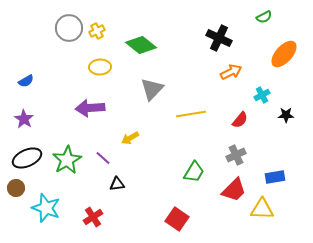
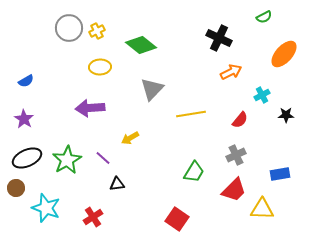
blue rectangle: moved 5 px right, 3 px up
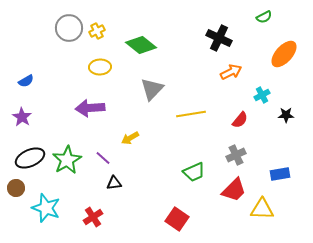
purple star: moved 2 px left, 2 px up
black ellipse: moved 3 px right
green trapezoid: rotated 35 degrees clockwise
black triangle: moved 3 px left, 1 px up
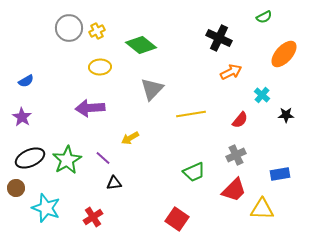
cyan cross: rotated 21 degrees counterclockwise
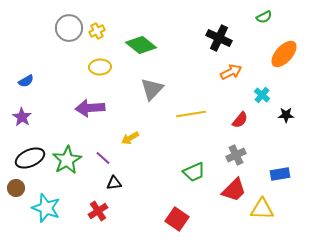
red cross: moved 5 px right, 6 px up
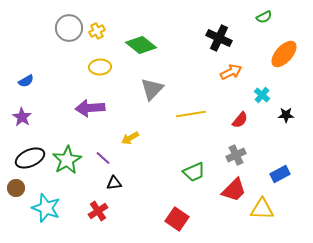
blue rectangle: rotated 18 degrees counterclockwise
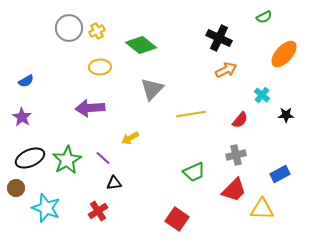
orange arrow: moved 5 px left, 2 px up
gray cross: rotated 12 degrees clockwise
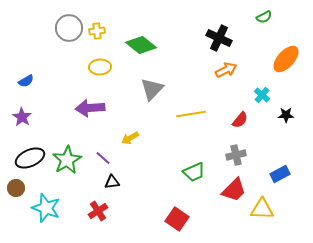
yellow cross: rotated 21 degrees clockwise
orange ellipse: moved 2 px right, 5 px down
black triangle: moved 2 px left, 1 px up
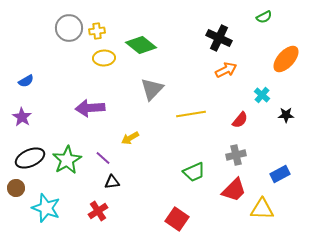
yellow ellipse: moved 4 px right, 9 px up
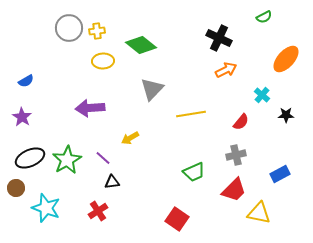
yellow ellipse: moved 1 px left, 3 px down
red semicircle: moved 1 px right, 2 px down
yellow triangle: moved 3 px left, 4 px down; rotated 10 degrees clockwise
